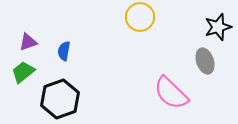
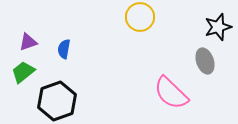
blue semicircle: moved 2 px up
black hexagon: moved 3 px left, 2 px down
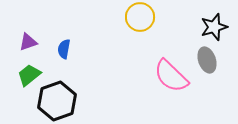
black star: moved 4 px left
gray ellipse: moved 2 px right, 1 px up
green trapezoid: moved 6 px right, 3 px down
pink semicircle: moved 17 px up
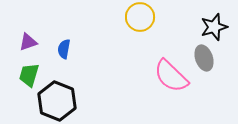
gray ellipse: moved 3 px left, 2 px up
green trapezoid: rotated 35 degrees counterclockwise
black hexagon: rotated 18 degrees counterclockwise
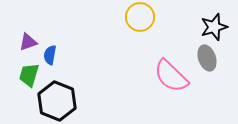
blue semicircle: moved 14 px left, 6 px down
gray ellipse: moved 3 px right
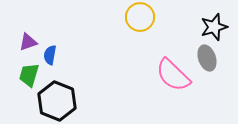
pink semicircle: moved 2 px right, 1 px up
